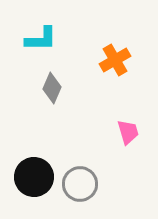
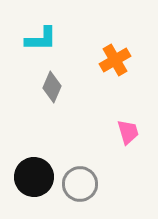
gray diamond: moved 1 px up
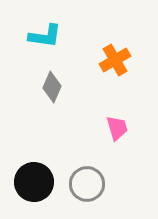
cyan L-shape: moved 4 px right, 3 px up; rotated 8 degrees clockwise
pink trapezoid: moved 11 px left, 4 px up
black circle: moved 5 px down
gray circle: moved 7 px right
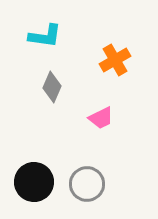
pink trapezoid: moved 16 px left, 10 px up; rotated 80 degrees clockwise
